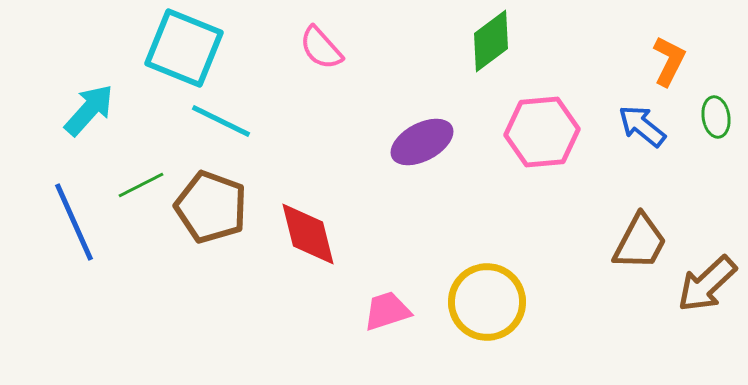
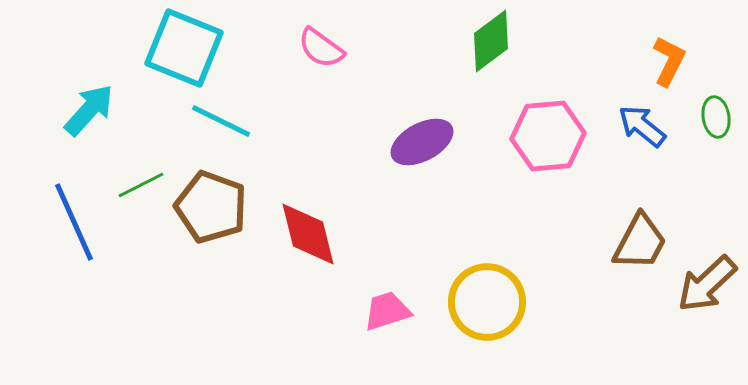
pink semicircle: rotated 12 degrees counterclockwise
pink hexagon: moved 6 px right, 4 px down
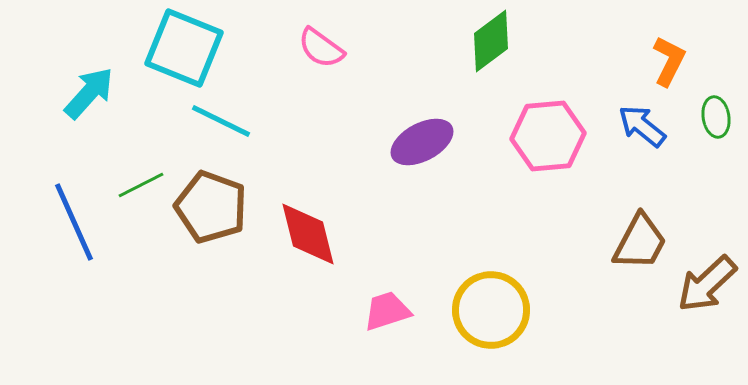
cyan arrow: moved 17 px up
yellow circle: moved 4 px right, 8 px down
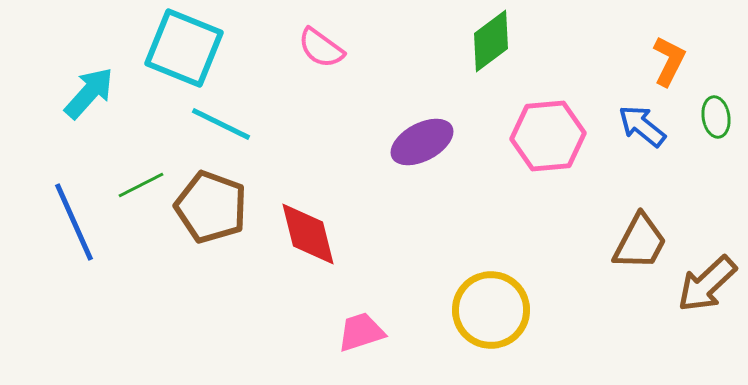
cyan line: moved 3 px down
pink trapezoid: moved 26 px left, 21 px down
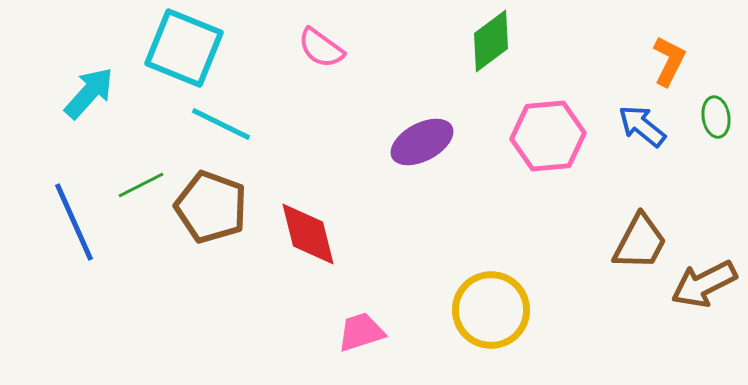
brown arrow: moved 3 px left; rotated 16 degrees clockwise
